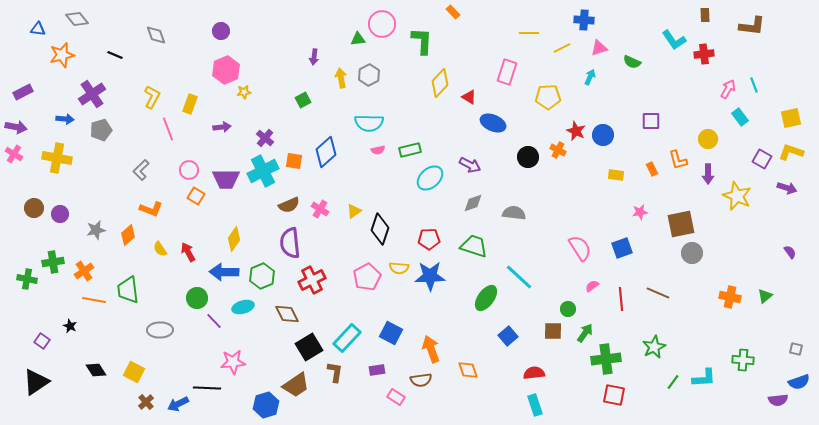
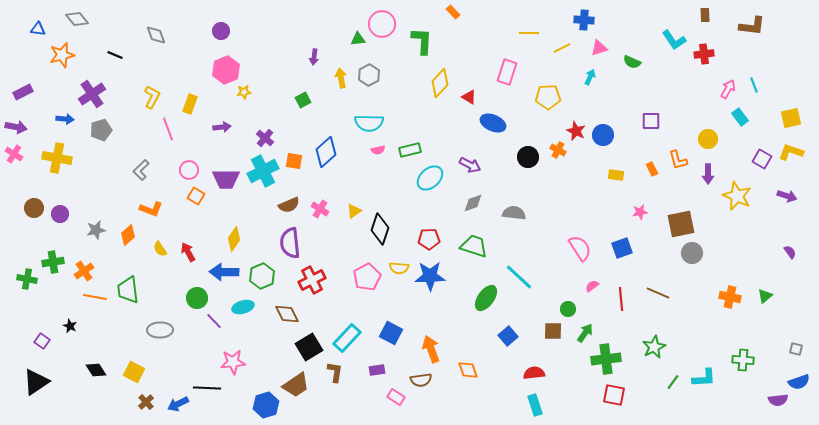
purple arrow at (787, 188): moved 8 px down
orange line at (94, 300): moved 1 px right, 3 px up
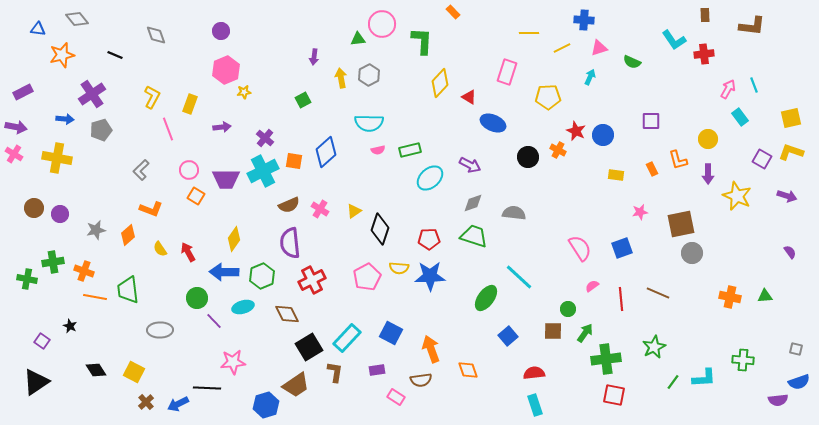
green trapezoid at (474, 246): moved 10 px up
orange cross at (84, 271): rotated 36 degrees counterclockwise
green triangle at (765, 296): rotated 35 degrees clockwise
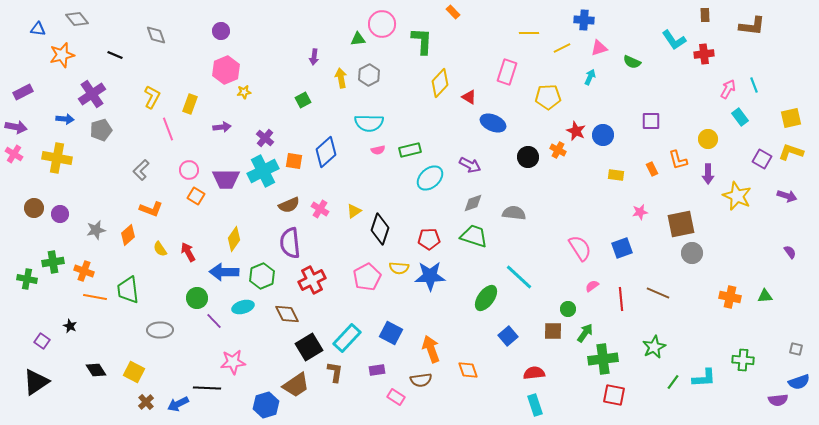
green cross at (606, 359): moved 3 px left
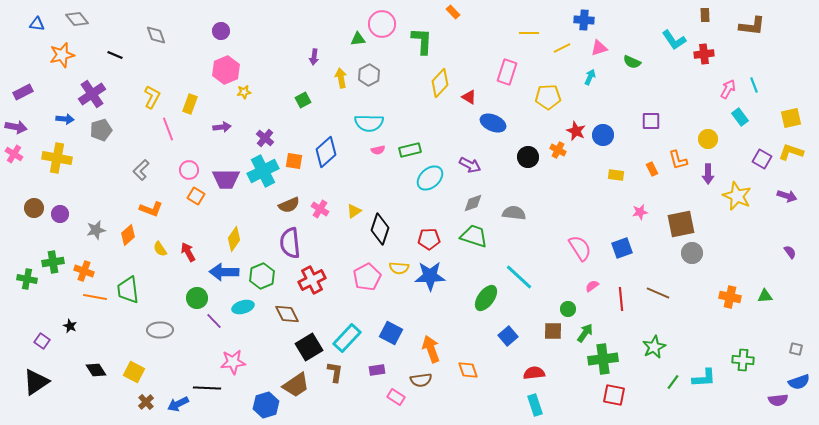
blue triangle at (38, 29): moved 1 px left, 5 px up
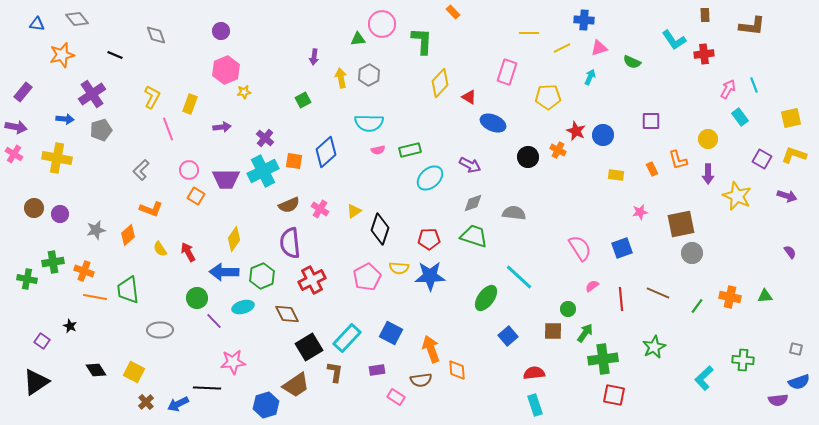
purple rectangle at (23, 92): rotated 24 degrees counterclockwise
yellow L-shape at (791, 152): moved 3 px right, 3 px down
orange diamond at (468, 370): moved 11 px left; rotated 15 degrees clockwise
cyan L-shape at (704, 378): rotated 140 degrees clockwise
green line at (673, 382): moved 24 px right, 76 px up
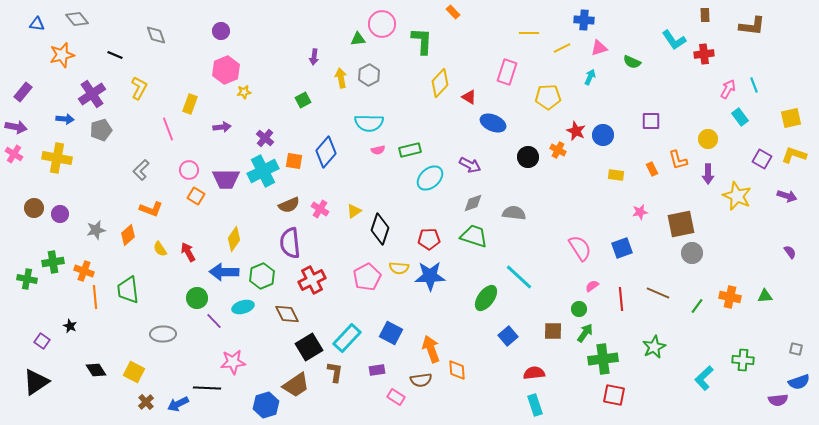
yellow L-shape at (152, 97): moved 13 px left, 9 px up
blue diamond at (326, 152): rotated 8 degrees counterclockwise
orange line at (95, 297): rotated 75 degrees clockwise
green circle at (568, 309): moved 11 px right
gray ellipse at (160, 330): moved 3 px right, 4 px down
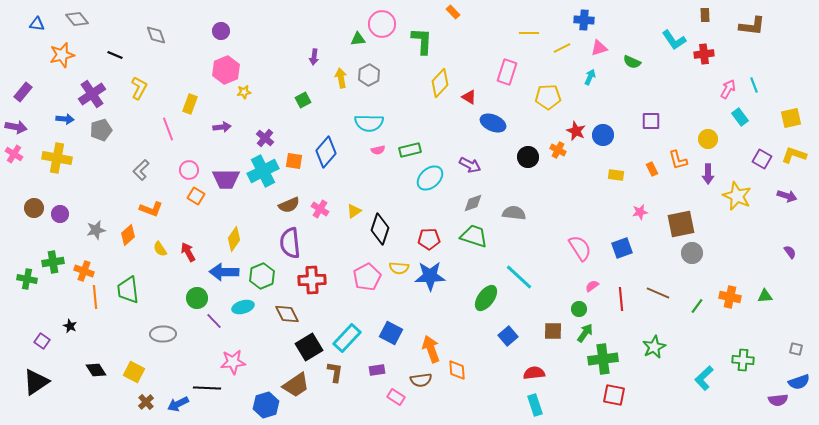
red cross at (312, 280): rotated 24 degrees clockwise
